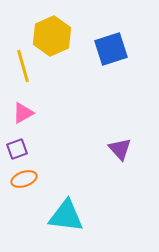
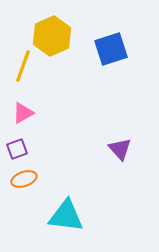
yellow line: rotated 36 degrees clockwise
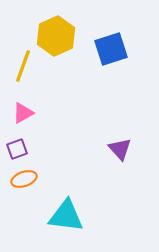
yellow hexagon: moved 4 px right
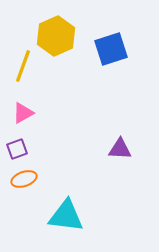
purple triangle: rotated 45 degrees counterclockwise
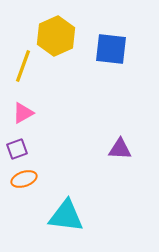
blue square: rotated 24 degrees clockwise
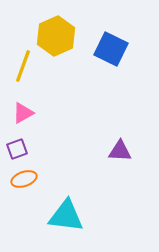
blue square: rotated 20 degrees clockwise
purple triangle: moved 2 px down
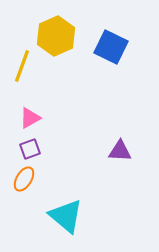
blue square: moved 2 px up
yellow line: moved 1 px left
pink triangle: moved 7 px right, 5 px down
purple square: moved 13 px right
orange ellipse: rotated 40 degrees counterclockwise
cyan triangle: rotated 33 degrees clockwise
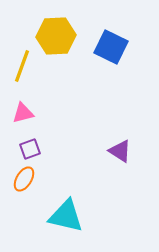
yellow hexagon: rotated 21 degrees clockwise
pink triangle: moved 7 px left, 5 px up; rotated 15 degrees clockwise
purple triangle: rotated 30 degrees clockwise
cyan triangle: rotated 27 degrees counterclockwise
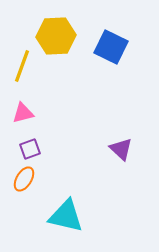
purple triangle: moved 1 px right, 2 px up; rotated 10 degrees clockwise
